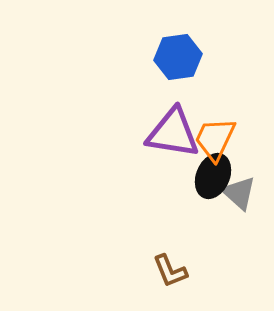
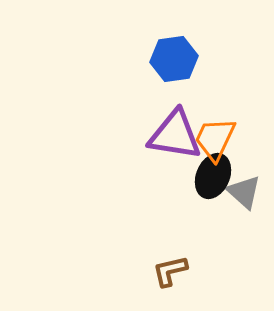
blue hexagon: moved 4 px left, 2 px down
purple triangle: moved 2 px right, 2 px down
gray triangle: moved 5 px right, 1 px up
brown L-shape: rotated 99 degrees clockwise
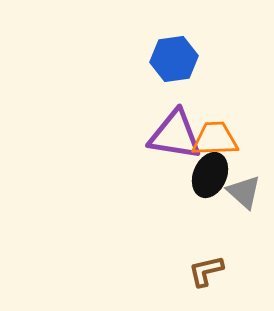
orange trapezoid: rotated 63 degrees clockwise
black ellipse: moved 3 px left, 1 px up
brown L-shape: moved 36 px right
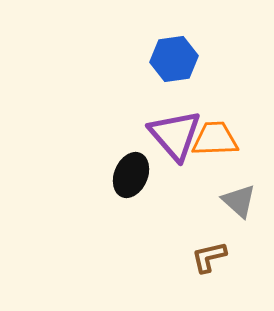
purple triangle: rotated 40 degrees clockwise
black ellipse: moved 79 px left
gray triangle: moved 5 px left, 9 px down
brown L-shape: moved 3 px right, 14 px up
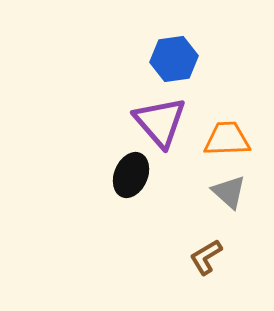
purple triangle: moved 15 px left, 13 px up
orange trapezoid: moved 12 px right
gray triangle: moved 10 px left, 9 px up
brown L-shape: moved 3 px left; rotated 18 degrees counterclockwise
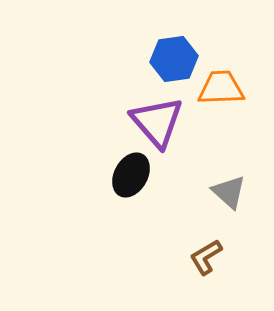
purple triangle: moved 3 px left
orange trapezoid: moved 6 px left, 51 px up
black ellipse: rotated 6 degrees clockwise
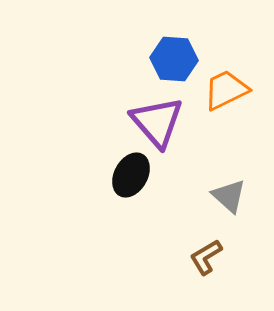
blue hexagon: rotated 12 degrees clockwise
orange trapezoid: moved 5 px right, 2 px down; rotated 24 degrees counterclockwise
gray triangle: moved 4 px down
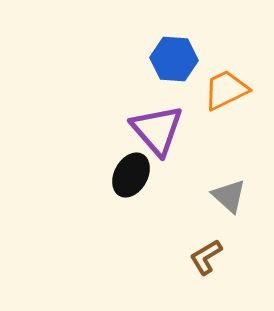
purple triangle: moved 8 px down
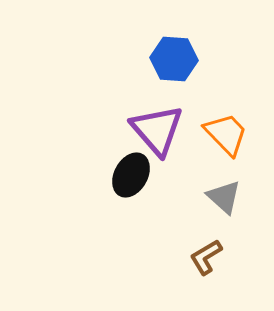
orange trapezoid: moved 44 px down; rotated 72 degrees clockwise
gray triangle: moved 5 px left, 1 px down
